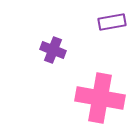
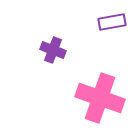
pink cross: rotated 9 degrees clockwise
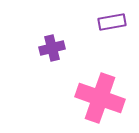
purple cross: moved 1 px left, 2 px up; rotated 35 degrees counterclockwise
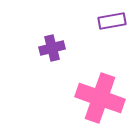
purple rectangle: moved 1 px up
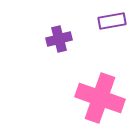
purple cross: moved 7 px right, 9 px up
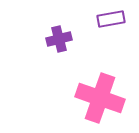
purple rectangle: moved 1 px left, 2 px up
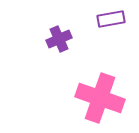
purple cross: rotated 10 degrees counterclockwise
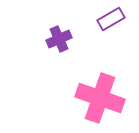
purple rectangle: rotated 20 degrees counterclockwise
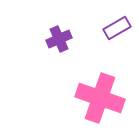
purple rectangle: moved 6 px right, 9 px down
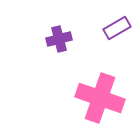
purple cross: rotated 10 degrees clockwise
